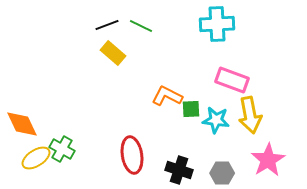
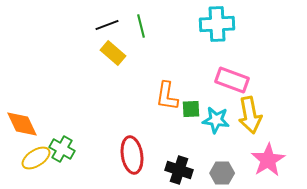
green line: rotated 50 degrees clockwise
orange L-shape: rotated 108 degrees counterclockwise
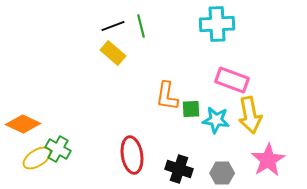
black line: moved 6 px right, 1 px down
orange diamond: moved 1 px right; rotated 40 degrees counterclockwise
green cross: moved 4 px left
yellow ellipse: moved 1 px right
black cross: moved 1 px up
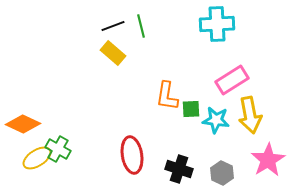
pink rectangle: rotated 52 degrees counterclockwise
gray hexagon: rotated 25 degrees clockwise
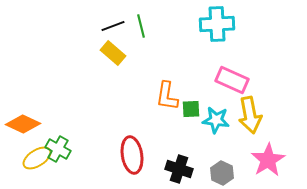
pink rectangle: rotated 56 degrees clockwise
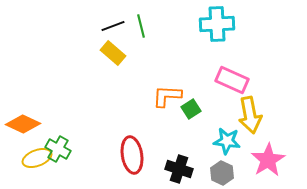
orange L-shape: rotated 84 degrees clockwise
green square: rotated 30 degrees counterclockwise
cyan star: moved 11 px right, 21 px down
yellow ellipse: rotated 12 degrees clockwise
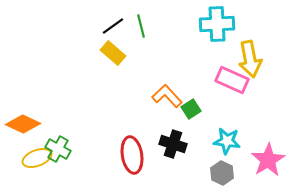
black line: rotated 15 degrees counterclockwise
orange L-shape: rotated 44 degrees clockwise
yellow arrow: moved 56 px up
black cross: moved 6 px left, 25 px up
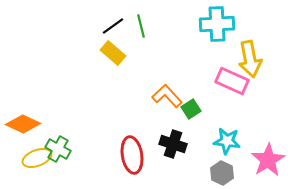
pink rectangle: moved 1 px down
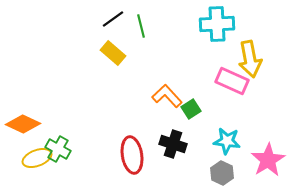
black line: moved 7 px up
